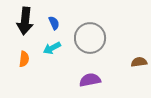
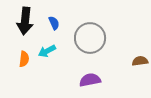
cyan arrow: moved 5 px left, 3 px down
brown semicircle: moved 1 px right, 1 px up
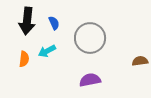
black arrow: moved 2 px right
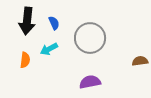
cyan arrow: moved 2 px right, 2 px up
orange semicircle: moved 1 px right, 1 px down
purple semicircle: moved 2 px down
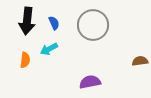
gray circle: moved 3 px right, 13 px up
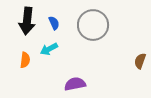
brown semicircle: rotated 63 degrees counterclockwise
purple semicircle: moved 15 px left, 2 px down
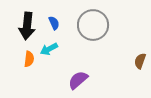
black arrow: moved 5 px down
orange semicircle: moved 4 px right, 1 px up
purple semicircle: moved 3 px right, 4 px up; rotated 30 degrees counterclockwise
